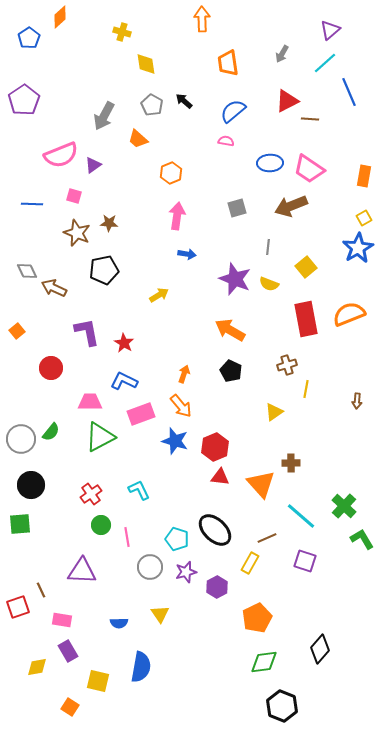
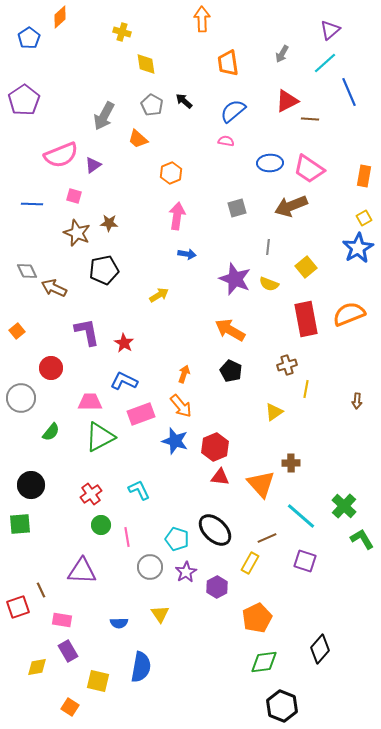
gray circle at (21, 439): moved 41 px up
purple star at (186, 572): rotated 15 degrees counterclockwise
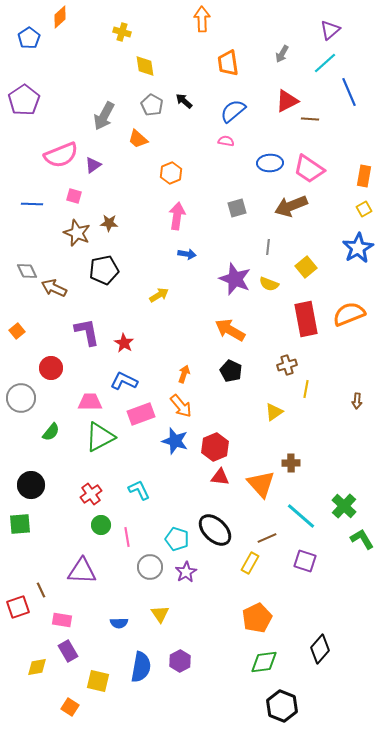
yellow diamond at (146, 64): moved 1 px left, 2 px down
yellow square at (364, 218): moved 9 px up
purple hexagon at (217, 587): moved 37 px left, 74 px down
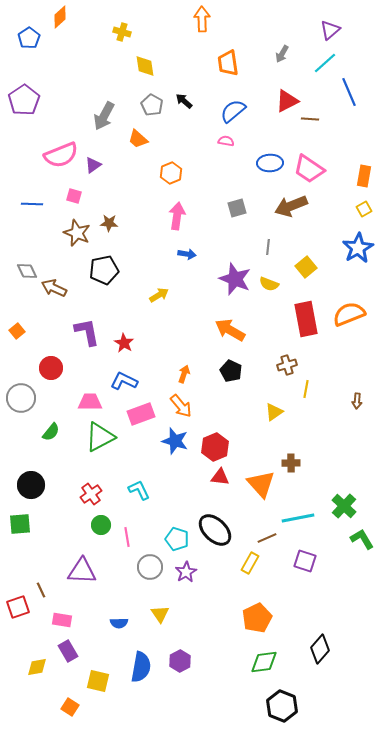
cyan line at (301, 516): moved 3 px left, 2 px down; rotated 52 degrees counterclockwise
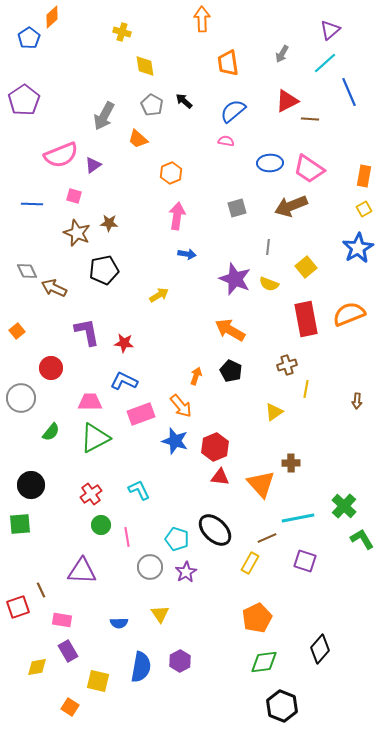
orange diamond at (60, 17): moved 8 px left
red star at (124, 343): rotated 24 degrees counterclockwise
orange arrow at (184, 374): moved 12 px right, 2 px down
green triangle at (100, 437): moved 5 px left, 1 px down
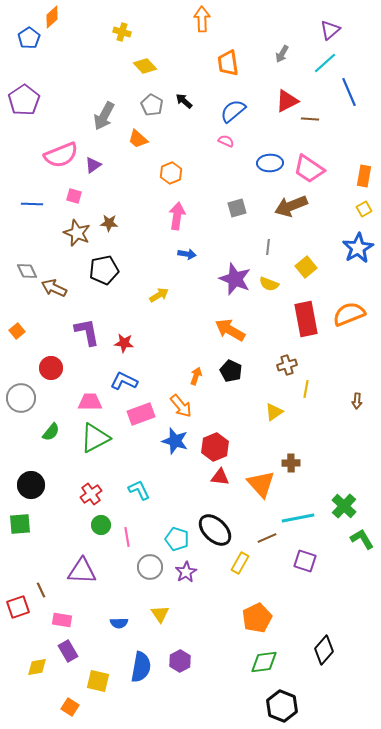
yellow diamond at (145, 66): rotated 35 degrees counterclockwise
pink semicircle at (226, 141): rotated 14 degrees clockwise
yellow rectangle at (250, 563): moved 10 px left
black diamond at (320, 649): moved 4 px right, 1 px down
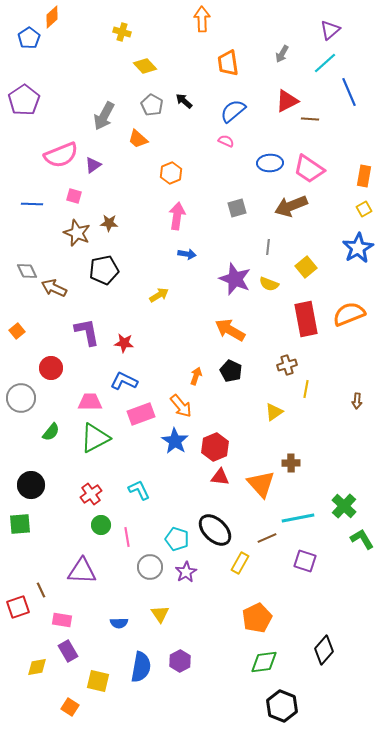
blue star at (175, 441): rotated 16 degrees clockwise
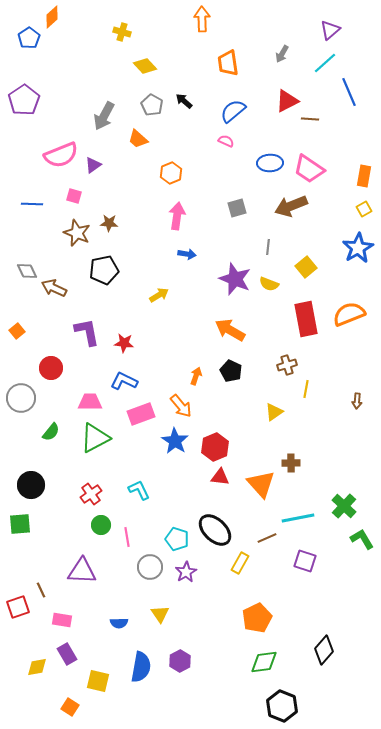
purple rectangle at (68, 651): moved 1 px left, 3 px down
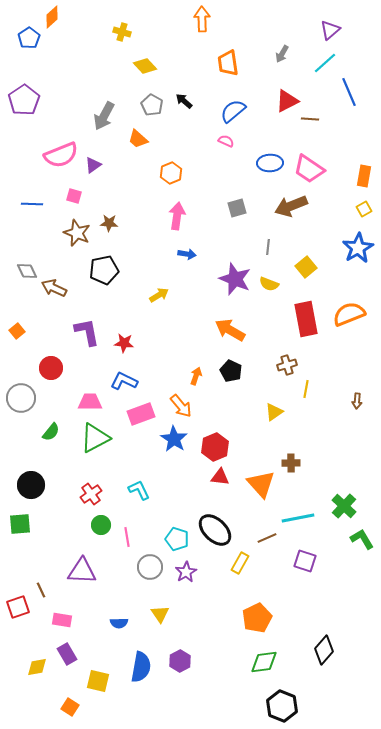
blue star at (175, 441): moved 1 px left, 2 px up
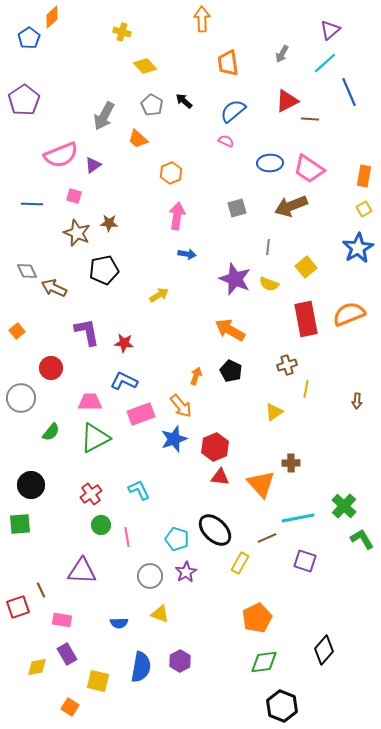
blue star at (174, 439): rotated 20 degrees clockwise
gray circle at (150, 567): moved 9 px down
yellow triangle at (160, 614): rotated 36 degrees counterclockwise
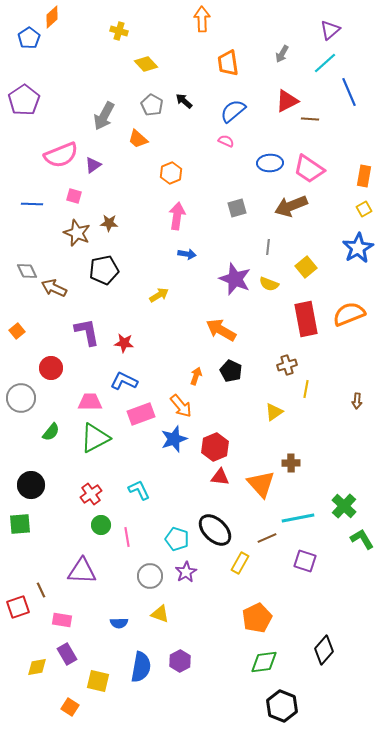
yellow cross at (122, 32): moved 3 px left, 1 px up
yellow diamond at (145, 66): moved 1 px right, 2 px up
orange arrow at (230, 330): moved 9 px left
